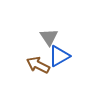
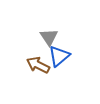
blue triangle: rotated 10 degrees counterclockwise
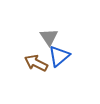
brown arrow: moved 2 px left, 2 px up
